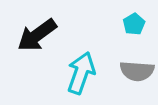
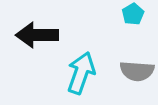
cyan pentagon: moved 1 px left, 10 px up
black arrow: rotated 36 degrees clockwise
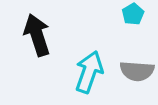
black arrow: rotated 72 degrees clockwise
cyan arrow: moved 8 px right, 1 px up
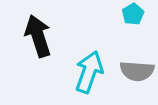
black arrow: moved 1 px right, 1 px down
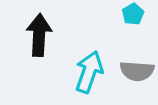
black arrow: moved 1 px right, 1 px up; rotated 21 degrees clockwise
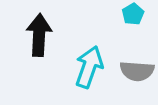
cyan arrow: moved 5 px up
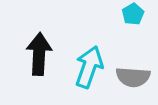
black arrow: moved 19 px down
gray semicircle: moved 4 px left, 6 px down
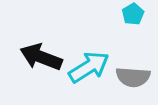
black arrow: moved 2 px right, 3 px down; rotated 72 degrees counterclockwise
cyan arrow: rotated 39 degrees clockwise
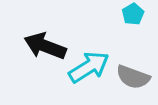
black arrow: moved 4 px right, 11 px up
gray semicircle: rotated 16 degrees clockwise
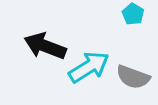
cyan pentagon: rotated 10 degrees counterclockwise
